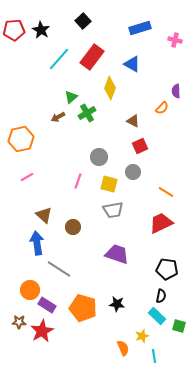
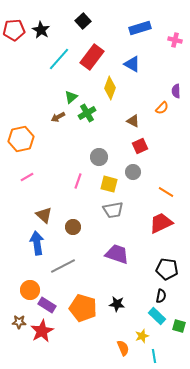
gray line at (59, 269): moved 4 px right, 3 px up; rotated 60 degrees counterclockwise
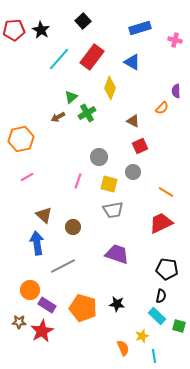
blue triangle at (132, 64): moved 2 px up
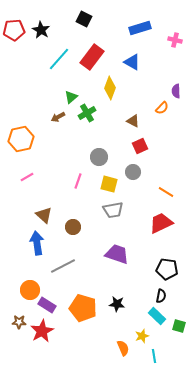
black square at (83, 21): moved 1 px right, 2 px up; rotated 21 degrees counterclockwise
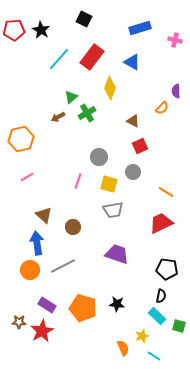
orange circle at (30, 290): moved 20 px up
cyan line at (154, 356): rotated 48 degrees counterclockwise
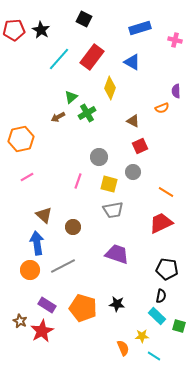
orange semicircle at (162, 108): rotated 24 degrees clockwise
brown star at (19, 322): moved 1 px right, 1 px up; rotated 24 degrees clockwise
yellow star at (142, 336): rotated 16 degrees clockwise
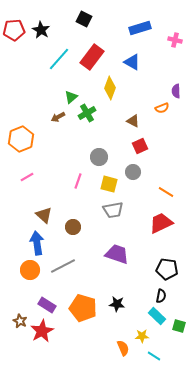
orange hexagon at (21, 139): rotated 10 degrees counterclockwise
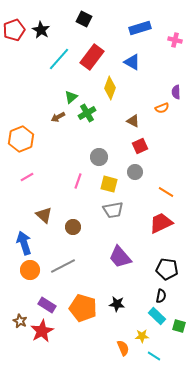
red pentagon at (14, 30): rotated 15 degrees counterclockwise
purple semicircle at (176, 91): moved 1 px down
gray circle at (133, 172): moved 2 px right
blue arrow at (37, 243): moved 13 px left; rotated 10 degrees counterclockwise
purple trapezoid at (117, 254): moved 3 px right, 3 px down; rotated 150 degrees counterclockwise
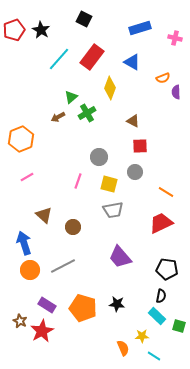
pink cross at (175, 40): moved 2 px up
orange semicircle at (162, 108): moved 1 px right, 30 px up
red square at (140, 146): rotated 21 degrees clockwise
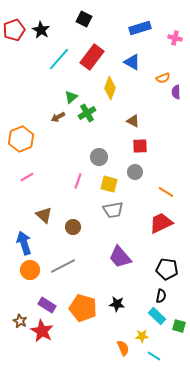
red star at (42, 331): rotated 15 degrees counterclockwise
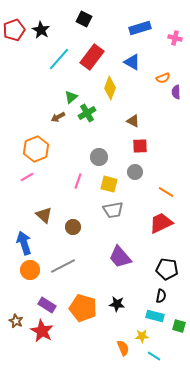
orange hexagon at (21, 139): moved 15 px right, 10 px down
cyan rectangle at (157, 316): moved 2 px left; rotated 30 degrees counterclockwise
brown star at (20, 321): moved 4 px left
